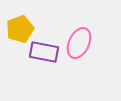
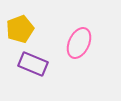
purple rectangle: moved 11 px left, 12 px down; rotated 12 degrees clockwise
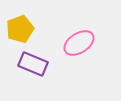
pink ellipse: rotated 32 degrees clockwise
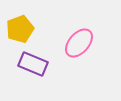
pink ellipse: rotated 16 degrees counterclockwise
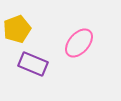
yellow pentagon: moved 3 px left
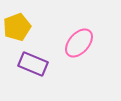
yellow pentagon: moved 2 px up
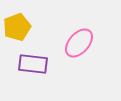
purple rectangle: rotated 16 degrees counterclockwise
